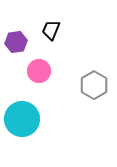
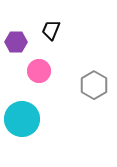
purple hexagon: rotated 10 degrees clockwise
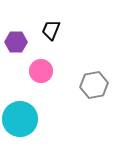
pink circle: moved 2 px right
gray hexagon: rotated 20 degrees clockwise
cyan circle: moved 2 px left
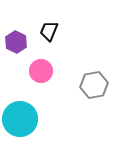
black trapezoid: moved 2 px left, 1 px down
purple hexagon: rotated 25 degrees clockwise
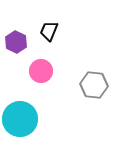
gray hexagon: rotated 16 degrees clockwise
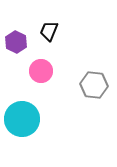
cyan circle: moved 2 px right
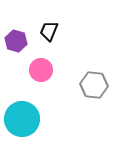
purple hexagon: moved 1 px up; rotated 10 degrees counterclockwise
pink circle: moved 1 px up
